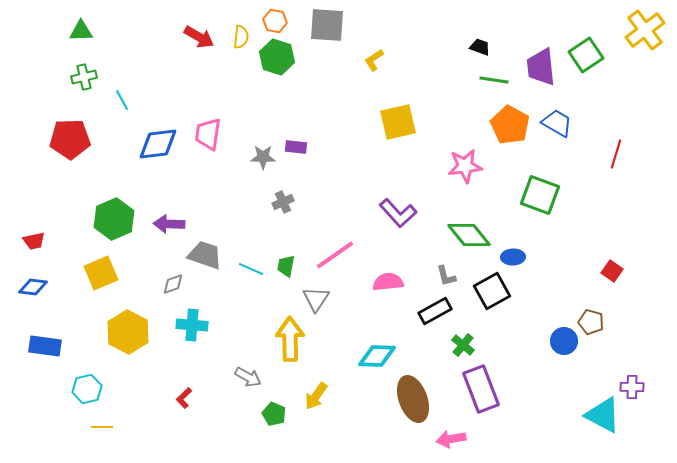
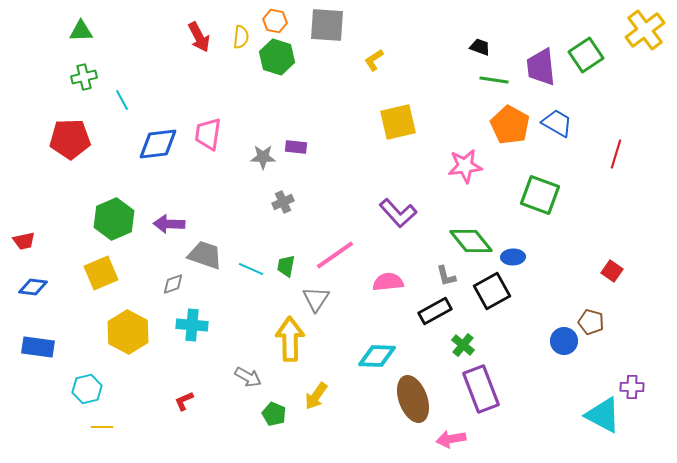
red arrow at (199, 37): rotated 32 degrees clockwise
green diamond at (469, 235): moved 2 px right, 6 px down
red trapezoid at (34, 241): moved 10 px left
blue rectangle at (45, 346): moved 7 px left, 1 px down
red L-shape at (184, 398): moved 3 px down; rotated 20 degrees clockwise
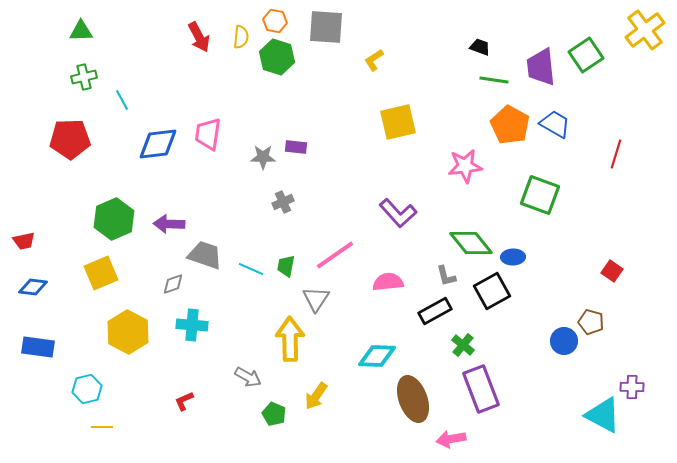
gray square at (327, 25): moved 1 px left, 2 px down
blue trapezoid at (557, 123): moved 2 px left, 1 px down
green diamond at (471, 241): moved 2 px down
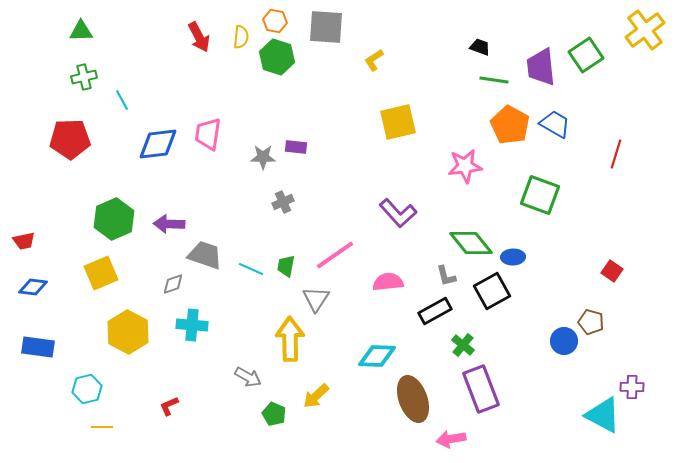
yellow arrow at (316, 396): rotated 12 degrees clockwise
red L-shape at (184, 401): moved 15 px left, 5 px down
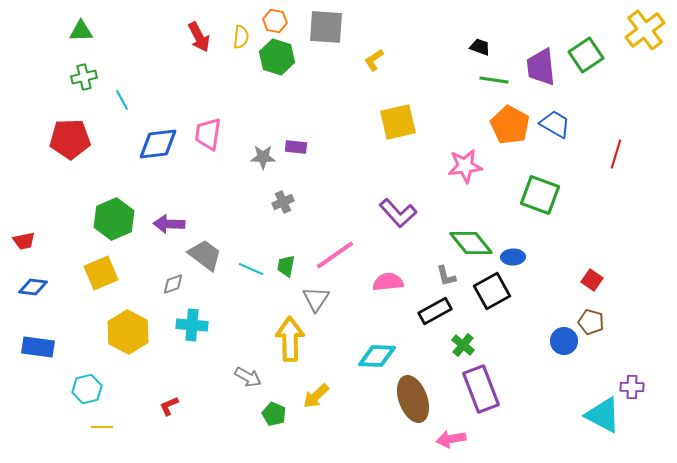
gray trapezoid at (205, 255): rotated 18 degrees clockwise
red square at (612, 271): moved 20 px left, 9 px down
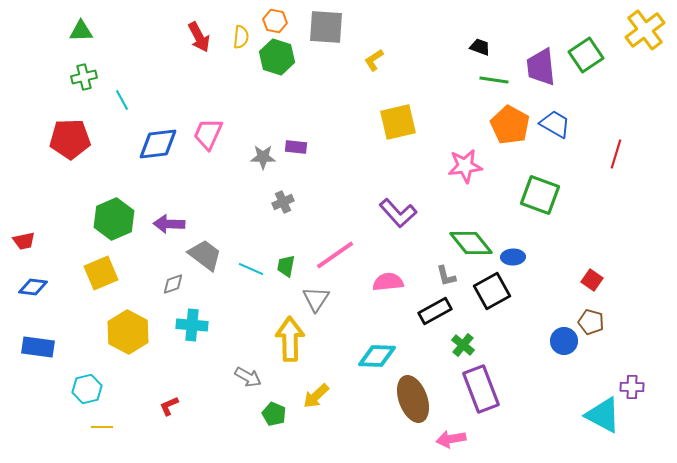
pink trapezoid at (208, 134): rotated 16 degrees clockwise
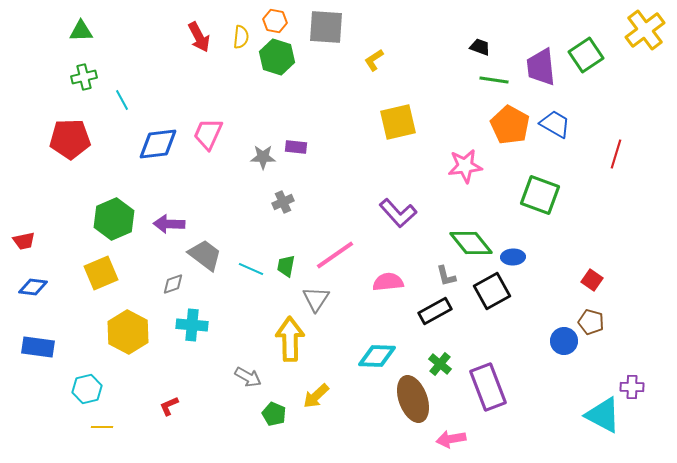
green cross at (463, 345): moved 23 px left, 19 px down
purple rectangle at (481, 389): moved 7 px right, 2 px up
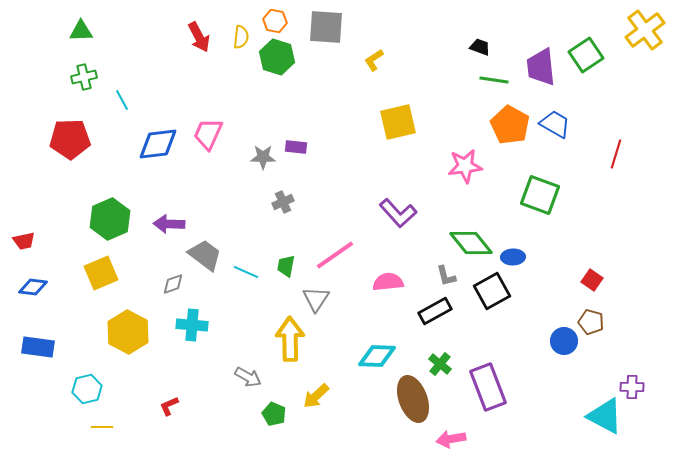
green hexagon at (114, 219): moved 4 px left
cyan line at (251, 269): moved 5 px left, 3 px down
cyan triangle at (603, 415): moved 2 px right, 1 px down
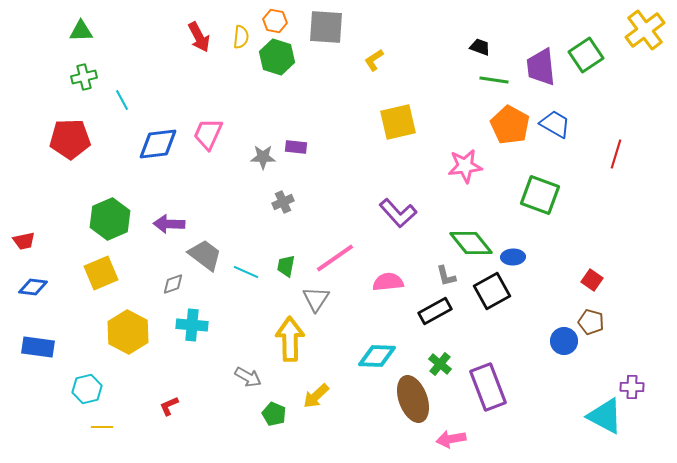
pink line at (335, 255): moved 3 px down
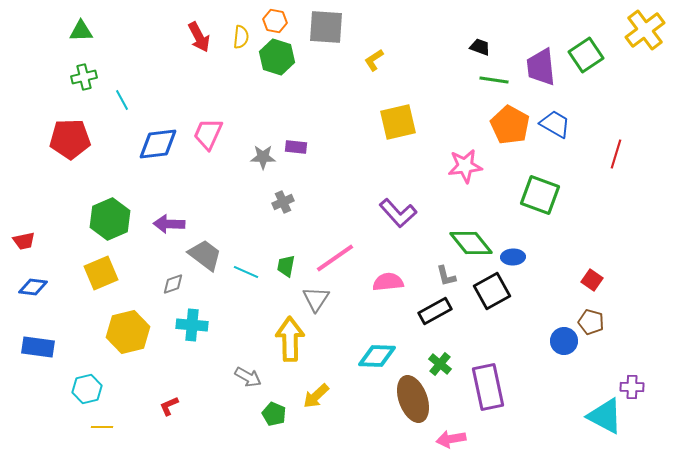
yellow hexagon at (128, 332): rotated 18 degrees clockwise
purple rectangle at (488, 387): rotated 9 degrees clockwise
